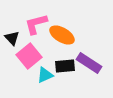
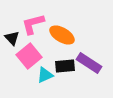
pink L-shape: moved 3 px left
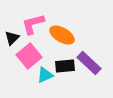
black triangle: rotated 28 degrees clockwise
purple rectangle: rotated 10 degrees clockwise
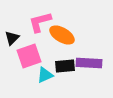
pink L-shape: moved 7 px right, 2 px up
pink square: rotated 20 degrees clockwise
purple rectangle: rotated 40 degrees counterclockwise
